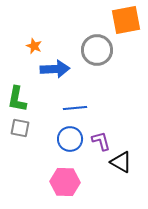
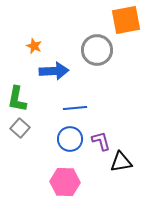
blue arrow: moved 1 px left, 2 px down
gray square: rotated 30 degrees clockwise
black triangle: rotated 40 degrees counterclockwise
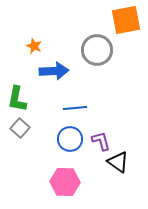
black triangle: moved 3 px left; rotated 45 degrees clockwise
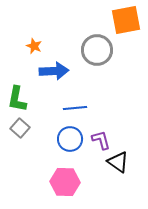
purple L-shape: moved 1 px up
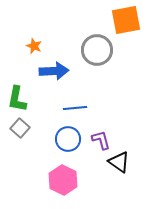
blue circle: moved 2 px left
black triangle: moved 1 px right
pink hexagon: moved 2 px left, 2 px up; rotated 24 degrees clockwise
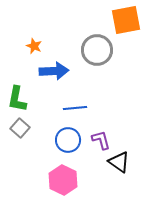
blue circle: moved 1 px down
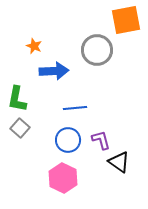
pink hexagon: moved 2 px up
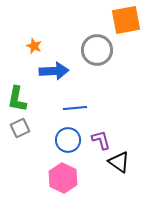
gray square: rotated 24 degrees clockwise
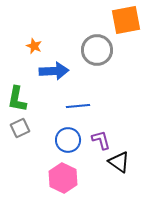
blue line: moved 3 px right, 2 px up
